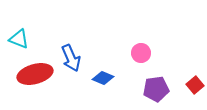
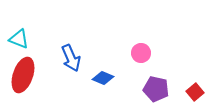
red ellipse: moved 12 px left, 1 px down; rotated 56 degrees counterclockwise
red square: moved 7 px down
purple pentagon: rotated 20 degrees clockwise
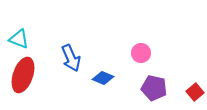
purple pentagon: moved 2 px left, 1 px up
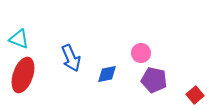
blue diamond: moved 4 px right, 4 px up; rotated 35 degrees counterclockwise
purple pentagon: moved 8 px up
red square: moved 3 px down
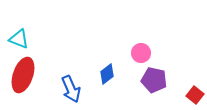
blue arrow: moved 31 px down
blue diamond: rotated 25 degrees counterclockwise
red square: rotated 12 degrees counterclockwise
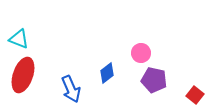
blue diamond: moved 1 px up
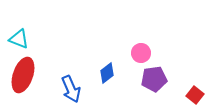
purple pentagon: moved 1 px up; rotated 20 degrees counterclockwise
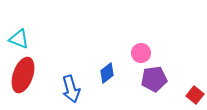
blue arrow: rotated 8 degrees clockwise
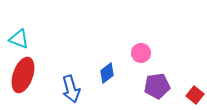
purple pentagon: moved 3 px right, 7 px down
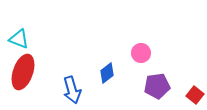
red ellipse: moved 3 px up
blue arrow: moved 1 px right, 1 px down
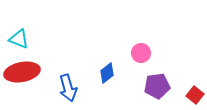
red ellipse: moved 1 px left; rotated 60 degrees clockwise
blue arrow: moved 4 px left, 2 px up
